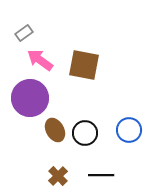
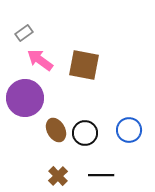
purple circle: moved 5 px left
brown ellipse: moved 1 px right
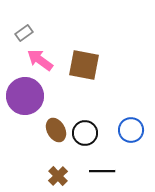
purple circle: moved 2 px up
blue circle: moved 2 px right
black line: moved 1 px right, 4 px up
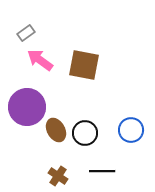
gray rectangle: moved 2 px right
purple circle: moved 2 px right, 11 px down
brown cross: rotated 12 degrees counterclockwise
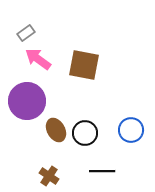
pink arrow: moved 2 px left, 1 px up
purple circle: moved 6 px up
brown cross: moved 9 px left
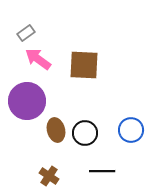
brown square: rotated 8 degrees counterclockwise
brown ellipse: rotated 15 degrees clockwise
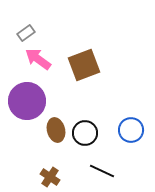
brown square: rotated 24 degrees counterclockwise
black line: rotated 25 degrees clockwise
brown cross: moved 1 px right, 1 px down
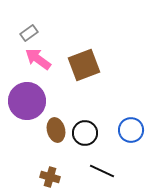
gray rectangle: moved 3 px right
brown cross: rotated 18 degrees counterclockwise
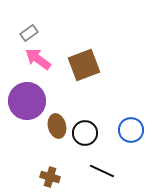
brown ellipse: moved 1 px right, 4 px up
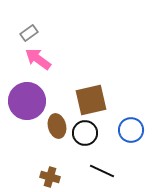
brown square: moved 7 px right, 35 px down; rotated 8 degrees clockwise
